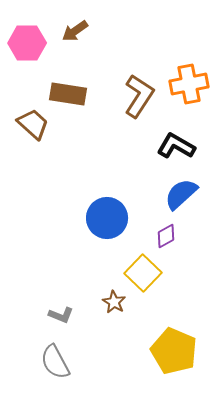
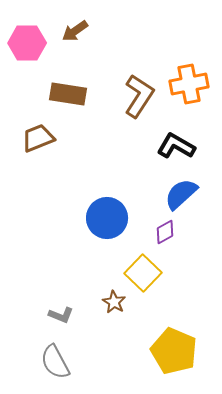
brown trapezoid: moved 5 px right, 14 px down; rotated 64 degrees counterclockwise
purple diamond: moved 1 px left, 4 px up
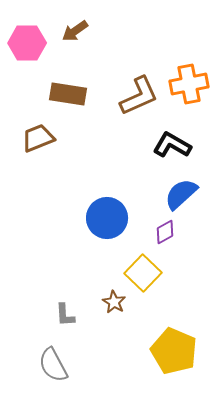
brown L-shape: rotated 33 degrees clockwise
black L-shape: moved 4 px left, 1 px up
gray L-shape: moved 4 px right; rotated 65 degrees clockwise
gray semicircle: moved 2 px left, 3 px down
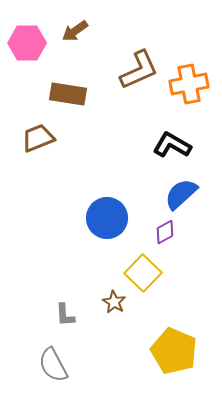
brown L-shape: moved 26 px up
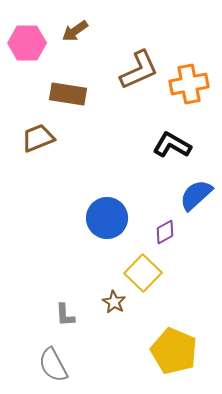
blue semicircle: moved 15 px right, 1 px down
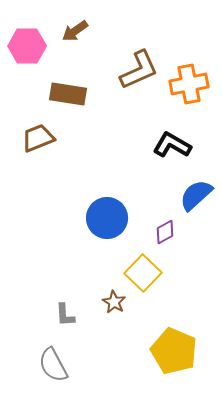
pink hexagon: moved 3 px down
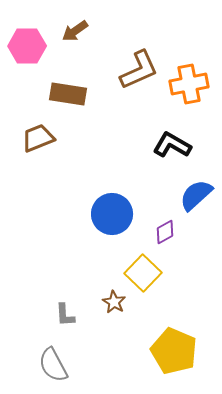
blue circle: moved 5 px right, 4 px up
